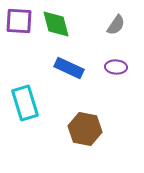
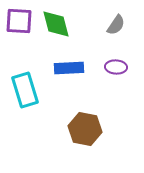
blue rectangle: rotated 28 degrees counterclockwise
cyan rectangle: moved 13 px up
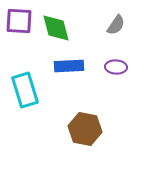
green diamond: moved 4 px down
blue rectangle: moved 2 px up
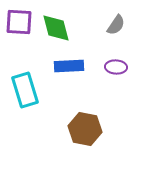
purple square: moved 1 px down
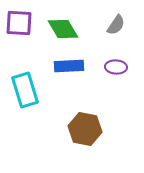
purple square: moved 1 px down
green diamond: moved 7 px right, 1 px down; rotated 16 degrees counterclockwise
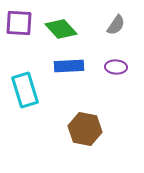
green diamond: moved 2 px left; rotated 12 degrees counterclockwise
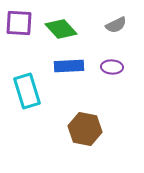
gray semicircle: rotated 30 degrees clockwise
purple ellipse: moved 4 px left
cyan rectangle: moved 2 px right, 1 px down
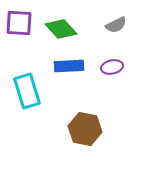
purple ellipse: rotated 15 degrees counterclockwise
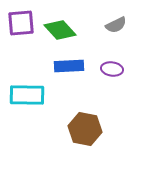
purple square: moved 2 px right; rotated 8 degrees counterclockwise
green diamond: moved 1 px left, 1 px down
purple ellipse: moved 2 px down; rotated 20 degrees clockwise
cyan rectangle: moved 4 px down; rotated 72 degrees counterclockwise
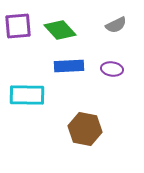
purple square: moved 3 px left, 3 px down
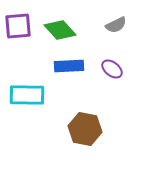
purple ellipse: rotated 30 degrees clockwise
